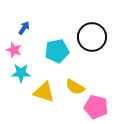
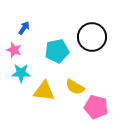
yellow triangle: moved 1 px up; rotated 10 degrees counterclockwise
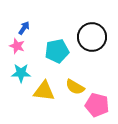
pink star: moved 3 px right, 4 px up
pink pentagon: moved 1 px right, 2 px up
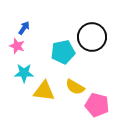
cyan pentagon: moved 6 px right, 1 px down
cyan star: moved 3 px right
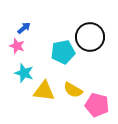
blue arrow: rotated 16 degrees clockwise
black circle: moved 2 px left
cyan star: rotated 18 degrees clockwise
yellow semicircle: moved 2 px left, 3 px down
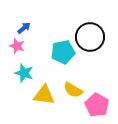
yellow triangle: moved 4 px down
pink pentagon: rotated 15 degrees clockwise
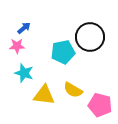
pink star: rotated 21 degrees counterclockwise
pink pentagon: moved 3 px right; rotated 15 degrees counterclockwise
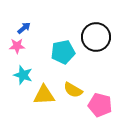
black circle: moved 6 px right
cyan star: moved 1 px left, 2 px down
yellow triangle: rotated 10 degrees counterclockwise
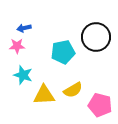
blue arrow: rotated 152 degrees counterclockwise
yellow semicircle: rotated 60 degrees counterclockwise
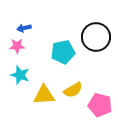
cyan star: moved 3 px left
